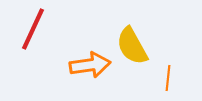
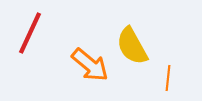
red line: moved 3 px left, 4 px down
orange arrow: rotated 48 degrees clockwise
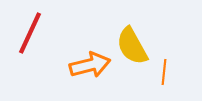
orange arrow: rotated 54 degrees counterclockwise
orange line: moved 4 px left, 6 px up
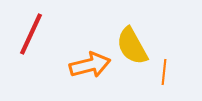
red line: moved 1 px right, 1 px down
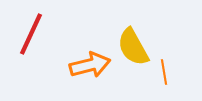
yellow semicircle: moved 1 px right, 1 px down
orange line: rotated 15 degrees counterclockwise
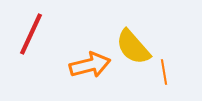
yellow semicircle: rotated 12 degrees counterclockwise
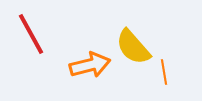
red line: rotated 54 degrees counterclockwise
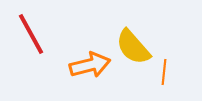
orange line: rotated 15 degrees clockwise
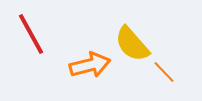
yellow semicircle: moved 1 px left, 3 px up
orange line: rotated 50 degrees counterclockwise
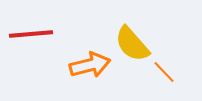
red line: rotated 66 degrees counterclockwise
